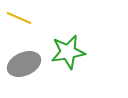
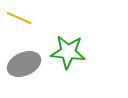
green star: rotated 16 degrees clockwise
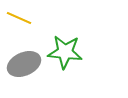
green star: moved 3 px left
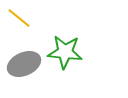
yellow line: rotated 15 degrees clockwise
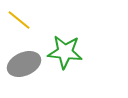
yellow line: moved 2 px down
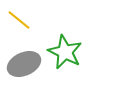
green star: rotated 20 degrees clockwise
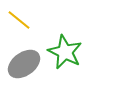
gray ellipse: rotated 12 degrees counterclockwise
